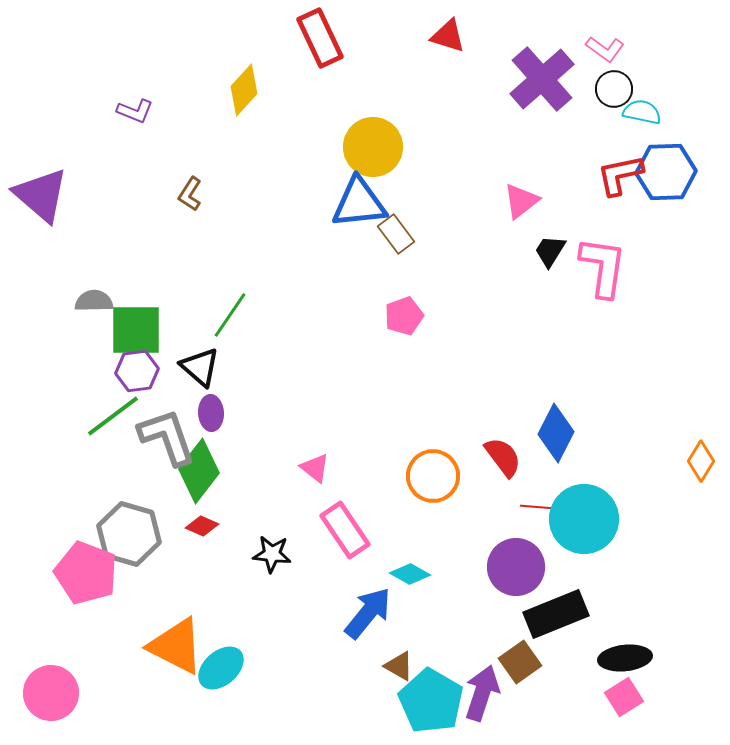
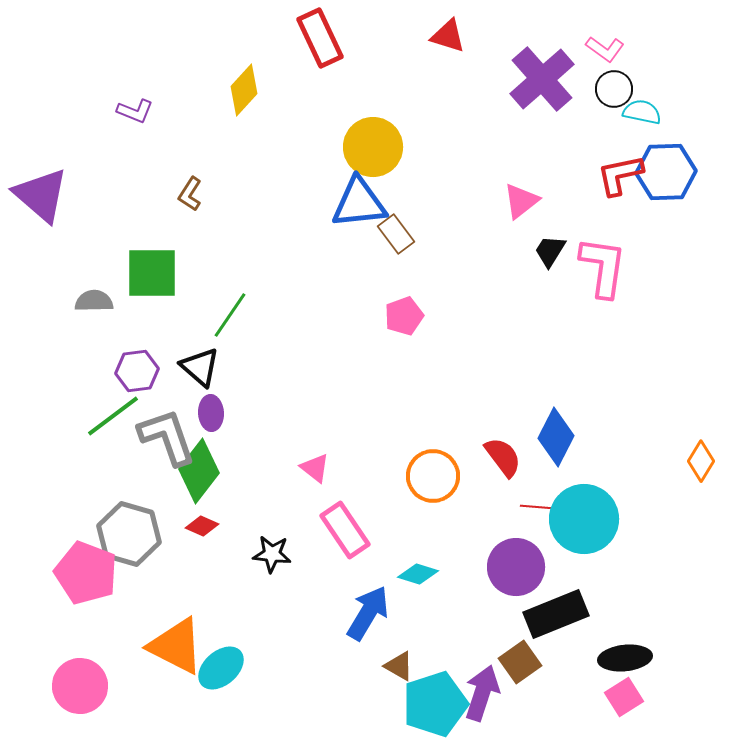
green square at (136, 330): moved 16 px right, 57 px up
blue diamond at (556, 433): moved 4 px down
cyan diamond at (410, 574): moved 8 px right; rotated 12 degrees counterclockwise
blue arrow at (368, 613): rotated 8 degrees counterclockwise
pink circle at (51, 693): moved 29 px right, 7 px up
cyan pentagon at (431, 701): moved 4 px right, 3 px down; rotated 24 degrees clockwise
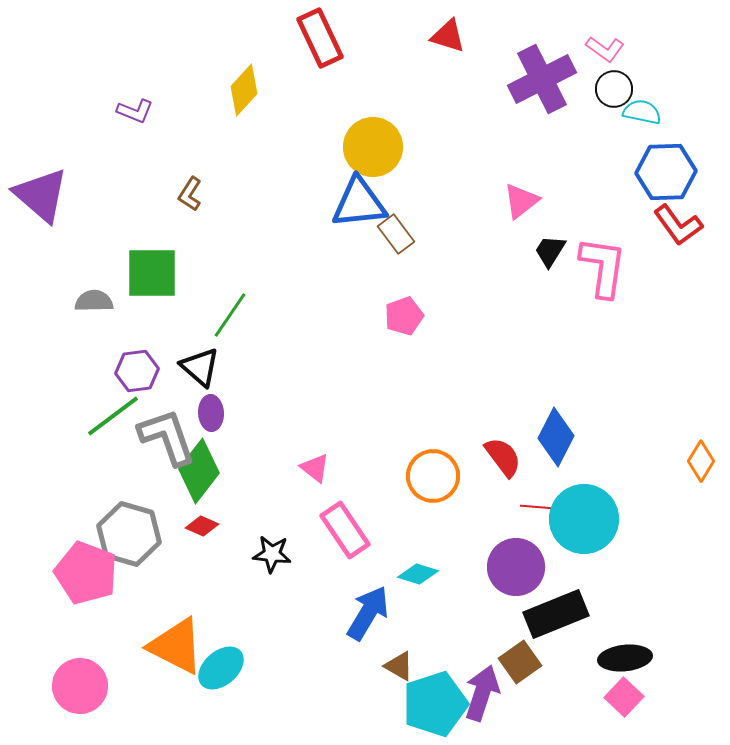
purple cross at (542, 79): rotated 14 degrees clockwise
red L-shape at (620, 175): moved 58 px right, 50 px down; rotated 114 degrees counterclockwise
pink square at (624, 697): rotated 15 degrees counterclockwise
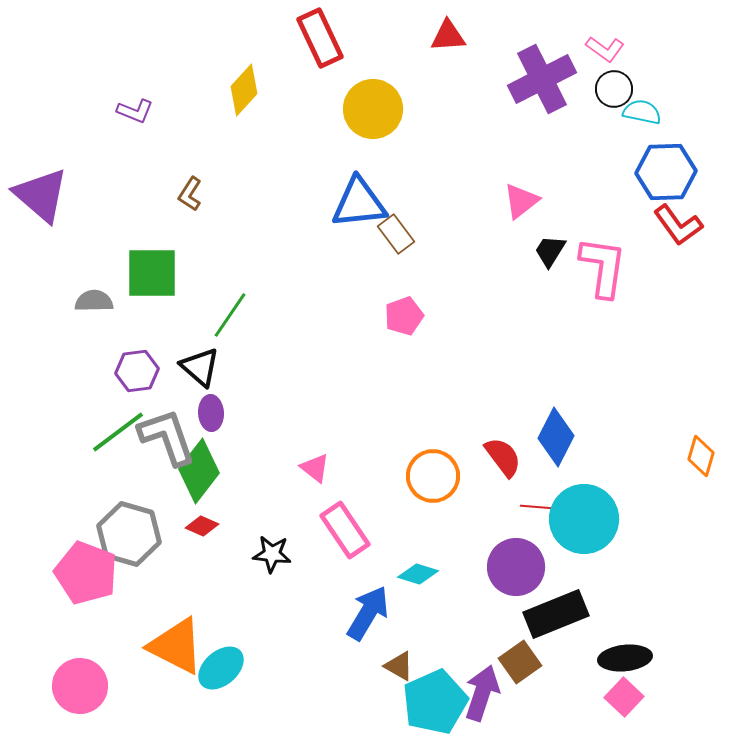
red triangle at (448, 36): rotated 21 degrees counterclockwise
yellow circle at (373, 147): moved 38 px up
green line at (113, 416): moved 5 px right, 16 px down
orange diamond at (701, 461): moved 5 px up; rotated 15 degrees counterclockwise
cyan pentagon at (435, 704): moved 2 px up; rotated 6 degrees counterclockwise
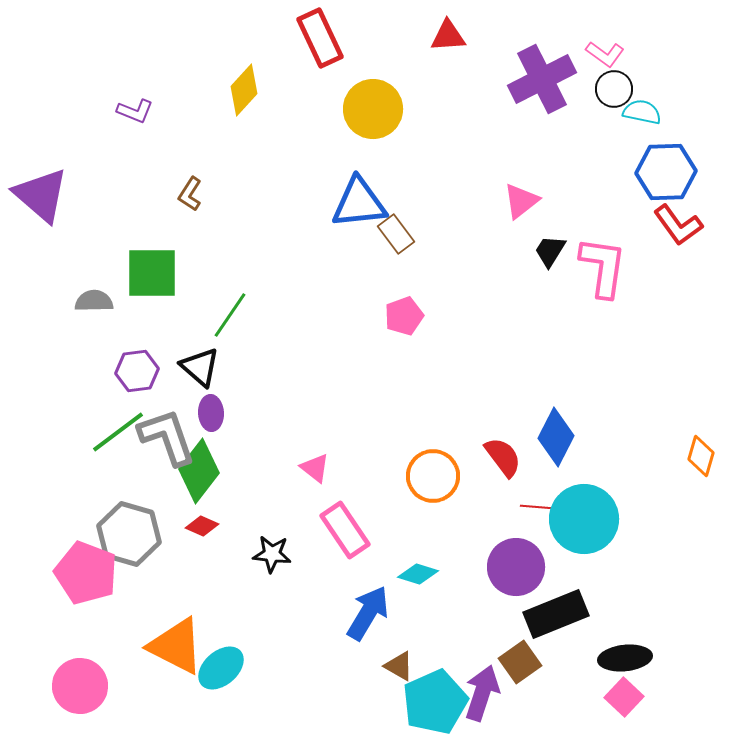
pink L-shape at (605, 49): moved 5 px down
